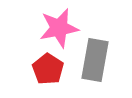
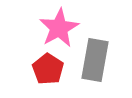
pink star: rotated 18 degrees counterclockwise
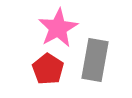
pink star: moved 1 px left
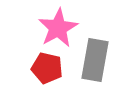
red pentagon: moved 1 px left, 1 px up; rotated 20 degrees counterclockwise
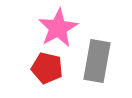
gray rectangle: moved 2 px right, 1 px down
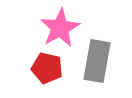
pink star: moved 2 px right
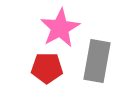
red pentagon: rotated 12 degrees counterclockwise
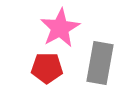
gray rectangle: moved 3 px right, 2 px down
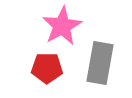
pink star: moved 2 px right, 2 px up
